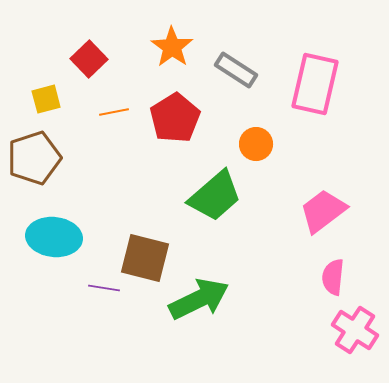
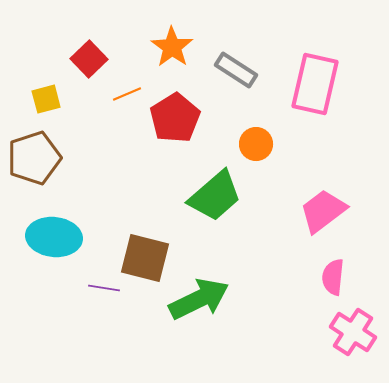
orange line: moved 13 px right, 18 px up; rotated 12 degrees counterclockwise
pink cross: moved 2 px left, 2 px down
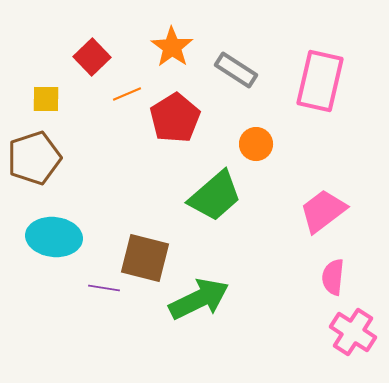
red square: moved 3 px right, 2 px up
pink rectangle: moved 5 px right, 3 px up
yellow square: rotated 16 degrees clockwise
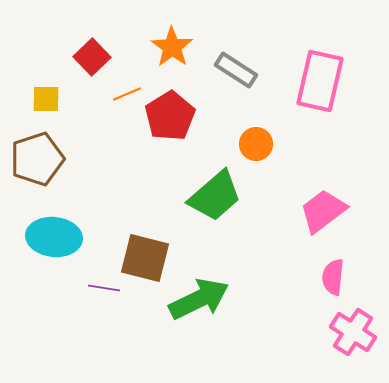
red pentagon: moved 5 px left, 2 px up
brown pentagon: moved 3 px right, 1 px down
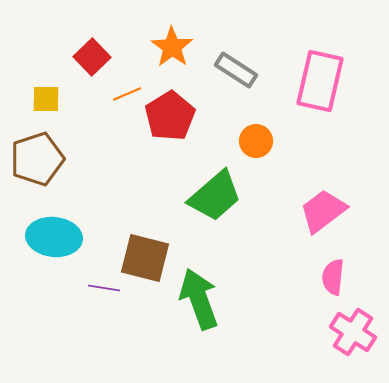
orange circle: moved 3 px up
green arrow: rotated 84 degrees counterclockwise
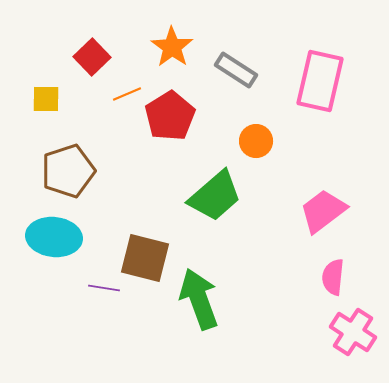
brown pentagon: moved 31 px right, 12 px down
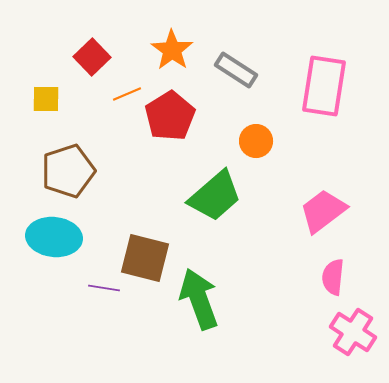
orange star: moved 3 px down
pink rectangle: moved 4 px right, 5 px down; rotated 4 degrees counterclockwise
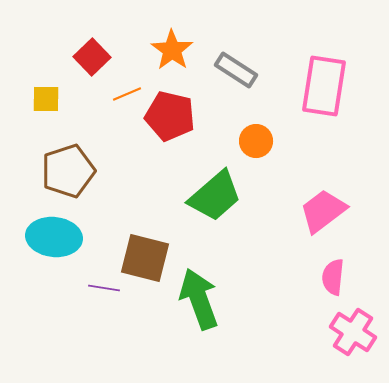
red pentagon: rotated 27 degrees counterclockwise
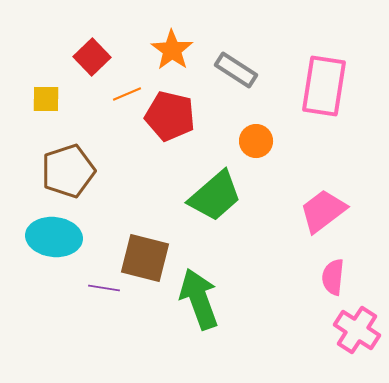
pink cross: moved 4 px right, 2 px up
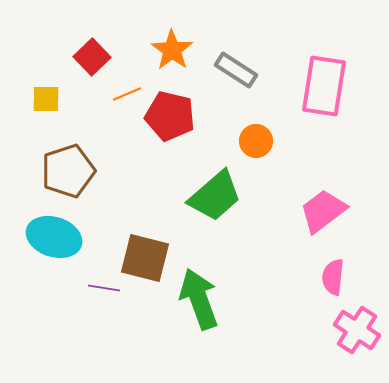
cyan ellipse: rotated 12 degrees clockwise
